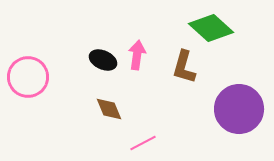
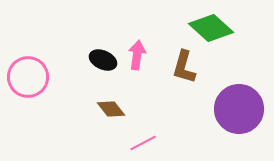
brown diamond: moved 2 px right; rotated 16 degrees counterclockwise
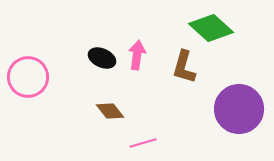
black ellipse: moved 1 px left, 2 px up
brown diamond: moved 1 px left, 2 px down
pink line: rotated 12 degrees clockwise
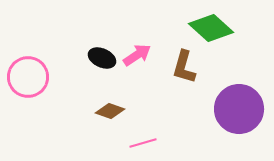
pink arrow: rotated 48 degrees clockwise
brown diamond: rotated 32 degrees counterclockwise
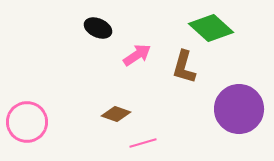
black ellipse: moved 4 px left, 30 px up
pink circle: moved 1 px left, 45 px down
brown diamond: moved 6 px right, 3 px down
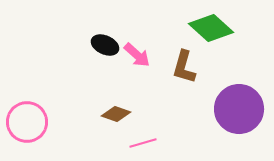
black ellipse: moved 7 px right, 17 px down
pink arrow: rotated 76 degrees clockwise
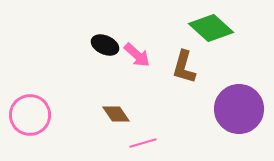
brown diamond: rotated 36 degrees clockwise
pink circle: moved 3 px right, 7 px up
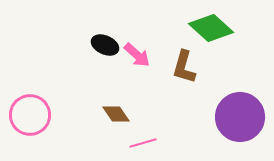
purple circle: moved 1 px right, 8 px down
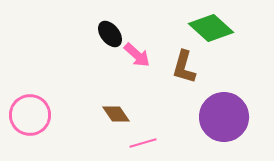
black ellipse: moved 5 px right, 11 px up; rotated 28 degrees clockwise
purple circle: moved 16 px left
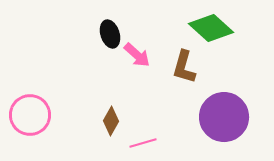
black ellipse: rotated 20 degrees clockwise
brown diamond: moved 5 px left, 7 px down; rotated 64 degrees clockwise
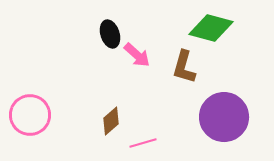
green diamond: rotated 27 degrees counterclockwise
brown diamond: rotated 20 degrees clockwise
